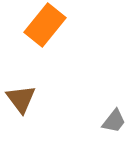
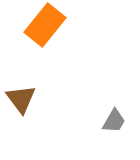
gray trapezoid: rotated 8 degrees counterclockwise
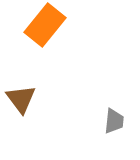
gray trapezoid: rotated 24 degrees counterclockwise
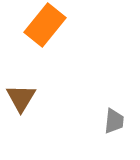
brown triangle: moved 1 px up; rotated 8 degrees clockwise
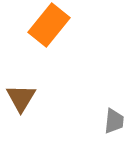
orange rectangle: moved 4 px right
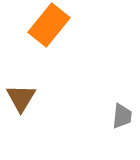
gray trapezoid: moved 8 px right, 5 px up
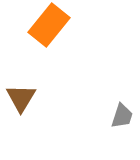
gray trapezoid: rotated 12 degrees clockwise
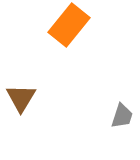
orange rectangle: moved 20 px right
